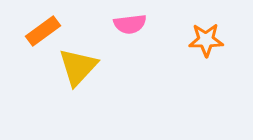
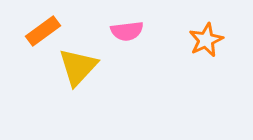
pink semicircle: moved 3 px left, 7 px down
orange star: rotated 24 degrees counterclockwise
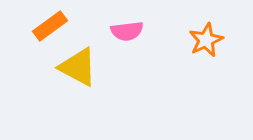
orange rectangle: moved 7 px right, 5 px up
yellow triangle: rotated 45 degrees counterclockwise
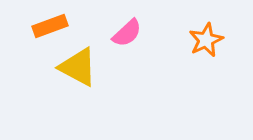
orange rectangle: rotated 16 degrees clockwise
pink semicircle: moved 2 px down; rotated 36 degrees counterclockwise
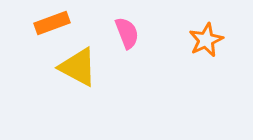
orange rectangle: moved 2 px right, 3 px up
pink semicircle: rotated 68 degrees counterclockwise
